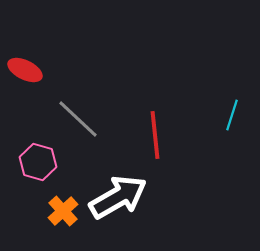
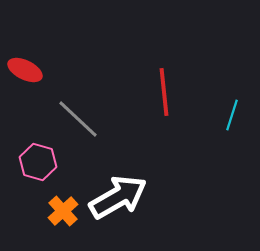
red line: moved 9 px right, 43 px up
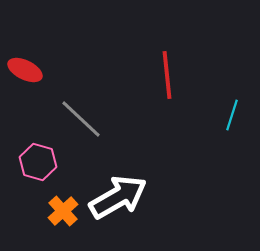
red line: moved 3 px right, 17 px up
gray line: moved 3 px right
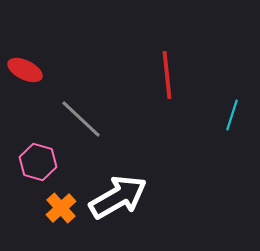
orange cross: moved 2 px left, 3 px up
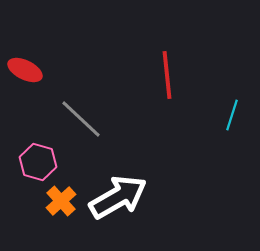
orange cross: moved 7 px up
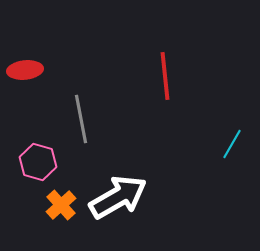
red ellipse: rotated 32 degrees counterclockwise
red line: moved 2 px left, 1 px down
cyan line: moved 29 px down; rotated 12 degrees clockwise
gray line: rotated 36 degrees clockwise
orange cross: moved 4 px down
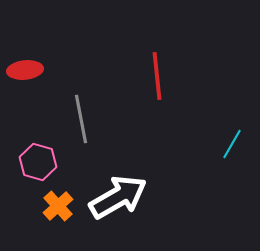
red line: moved 8 px left
orange cross: moved 3 px left, 1 px down
